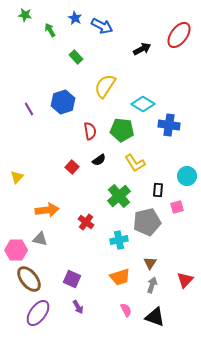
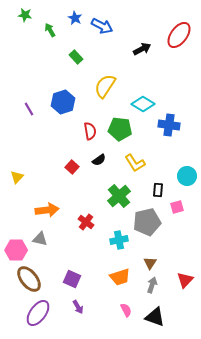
green pentagon: moved 2 px left, 1 px up
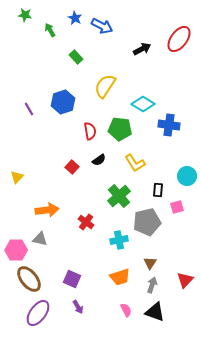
red ellipse: moved 4 px down
black triangle: moved 5 px up
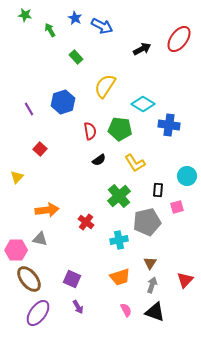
red square: moved 32 px left, 18 px up
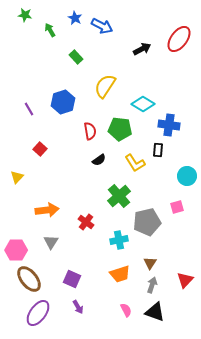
black rectangle: moved 40 px up
gray triangle: moved 11 px right, 3 px down; rotated 49 degrees clockwise
orange trapezoid: moved 3 px up
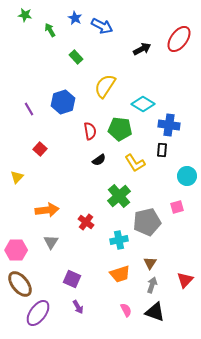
black rectangle: moved 4 px right
brown ellipse: moved 9 px left, 5 px down
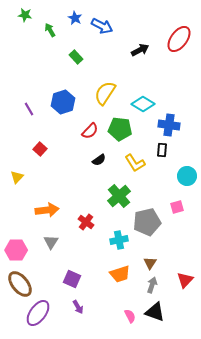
black arrow: moved 2 px left, 1 px down
yellow semicircle: moved 7 px down
red semicircle: rotated 54 degrees clockwise
pink semicircle: moved 4 px right, 6 px down
